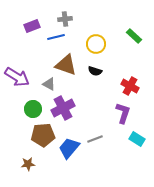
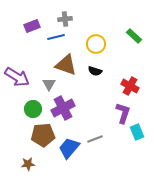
gray triangle: rotated 32 degrees clockwise
cyan rectangle: moved 7 px up; rotated 35 degrees clockwise
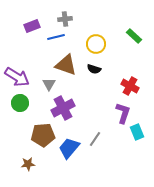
black semicircle: moved 1 px left, 2 px up
green circle: moved 13 px left, 6 px up
gray line: rotated 35 degrees counterclockwise
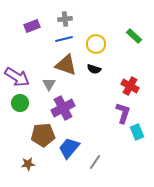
blue line: moved 8 px right, 2 px down
gray line: moved 23 px down
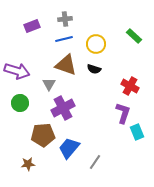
purple arrow: moved 6 px up; rotated 15 degrees counterclockwise
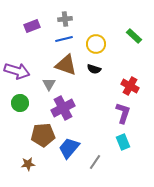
cyan rectangle: moved 14 px left, 10 px down
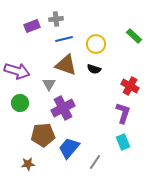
gray cross: moved 9 px left
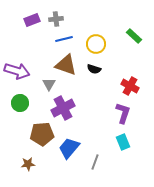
purple rectangle: moved 6 px up
brown pentagon: moved 1 px left, 1 px up
gray line: rotated 14 degrees counterclockwise
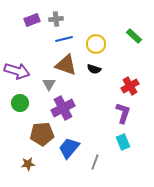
red cross: rotated 30 degrees clockwise
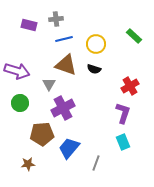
purple rectangle: moved 3 px left, 5 px down; rotated 35 degrees clockwise
gray line: moved 1 px right, 1 px down
